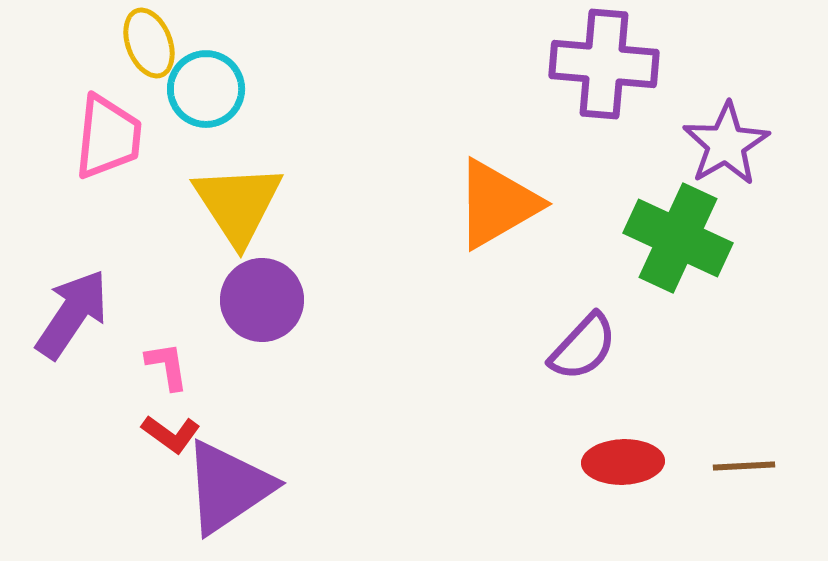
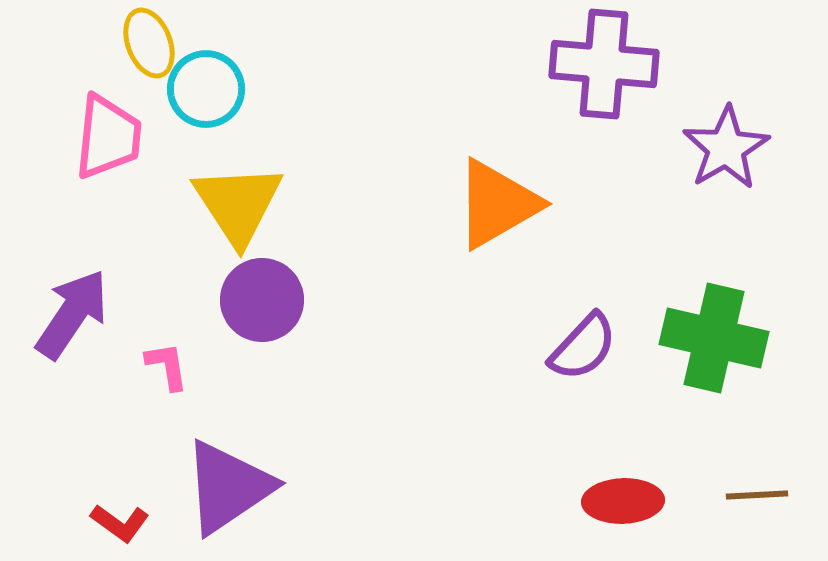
purple star: moved 4 px down
green cross: moved 36 px right, 100 px down; rotated 12 degrees counterclockwise
red L-shape: moved 51 px left, 89 px down
red ellipse: moved 39 px down
brown line: moved 13 px right, 29 px down
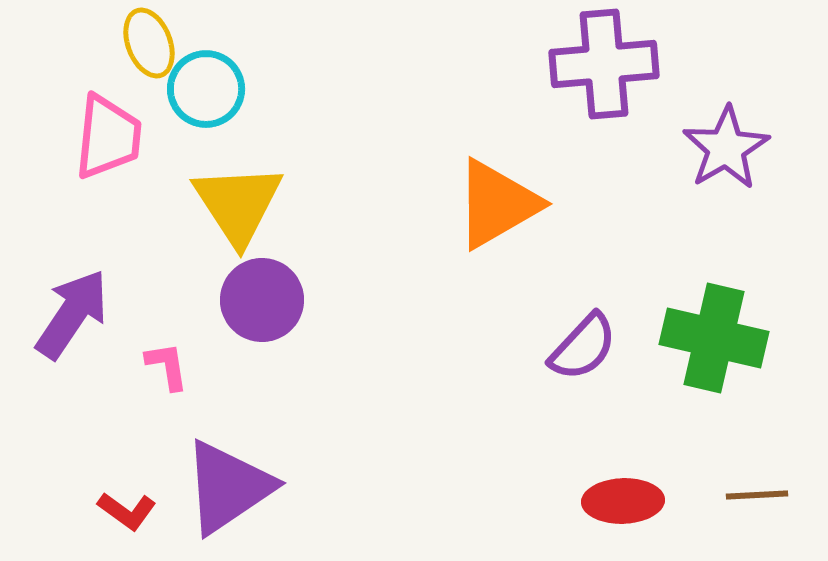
purple cross: rotated 10 degrees counterclockwise
red L-shape: moved 7 px right, 12 px up
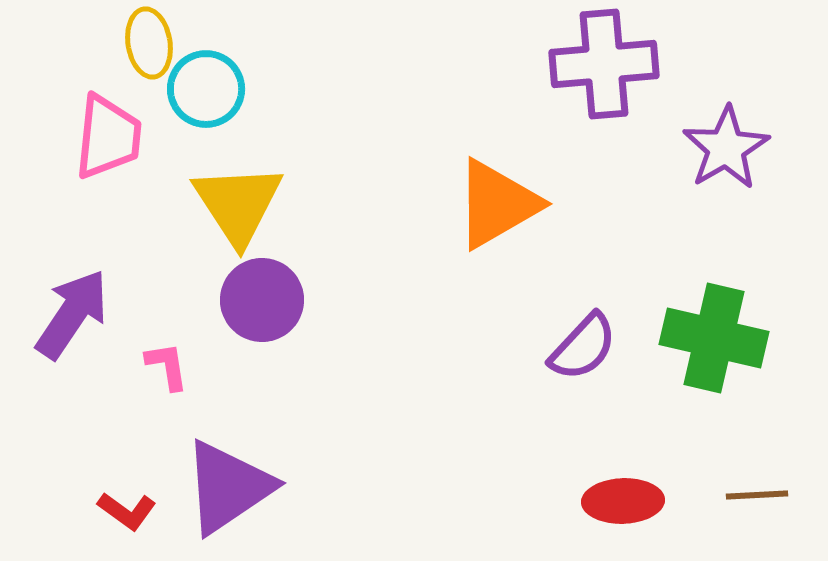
yellow ellipse: rotated 12 degrees clockwise
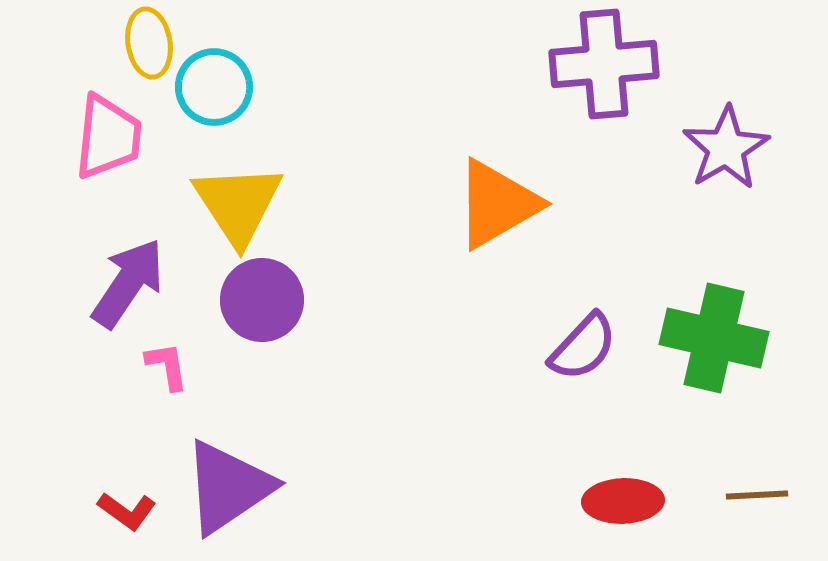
cyan circle: moved 8 px right, 2 px up
purple arrow: moved 56 px right, 31 px up
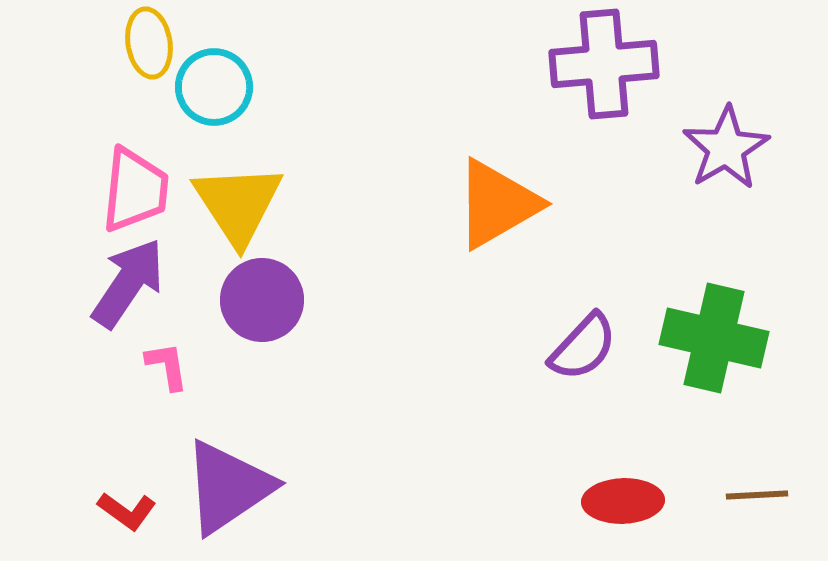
pink trapezoid: moved 27 px right, 53 px down
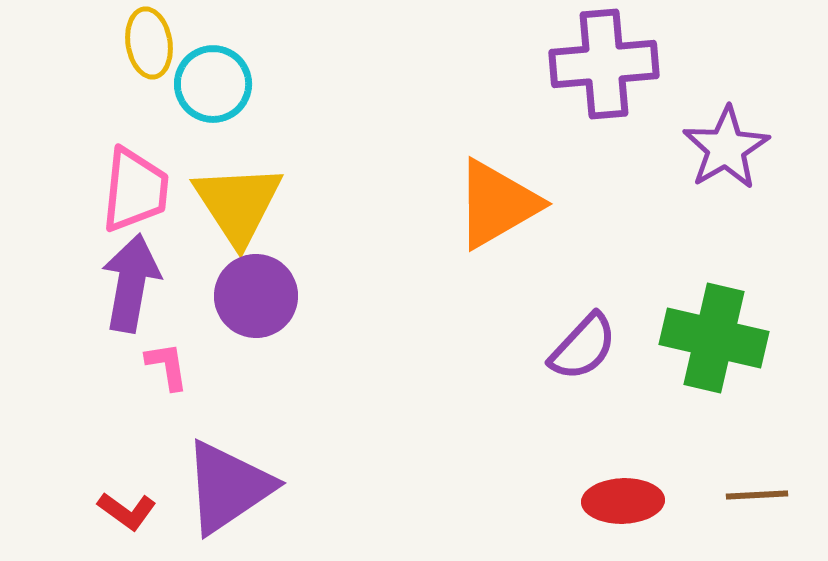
cyan circle: moved 1 px left, 3 px up
purple arrow: moved 3 px right; rotated 24 degrees counterclockwise
purple circle: moved 6 px left, 4 px up
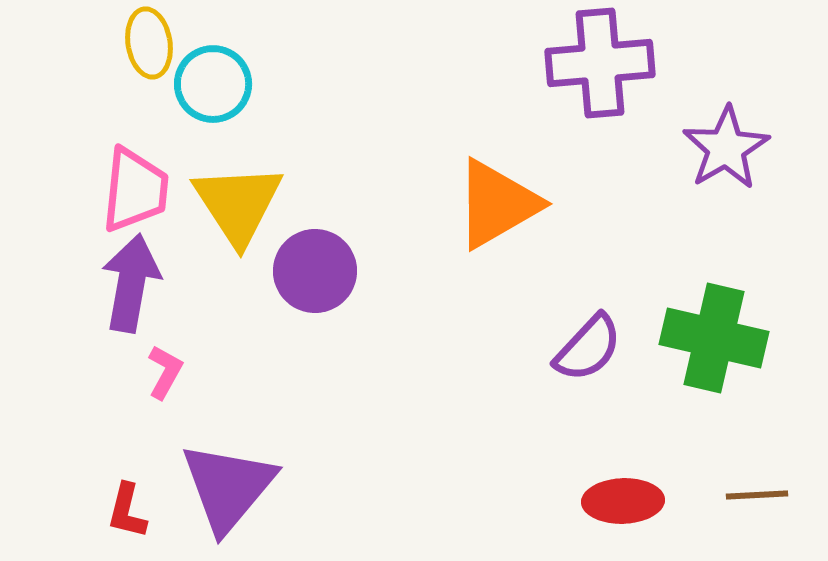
purple cross: moved 4 px left, 1 px up
purple circle: moved 59 px right, 25 px up
purple semicircle: moved 5 px right, 1 px down
pink L-shape: moved 2 px left, 6 px down; rotated 38 degrees clockwise
purple triangle: rotated 16 degrees counterclockwise
red L-shape: rotated 68 degrees clockwise
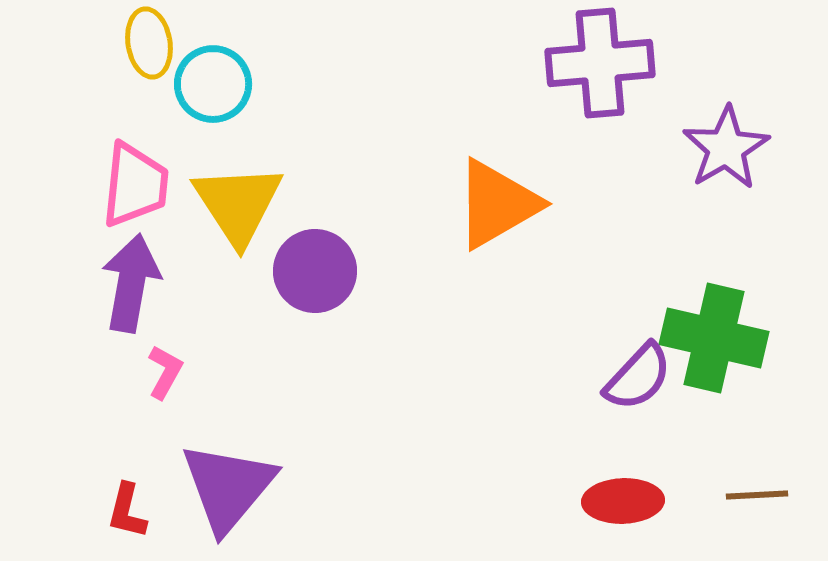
pink trapezoid: moved 5 px up
purple semicircle: moved 50 px right, 29 px down
